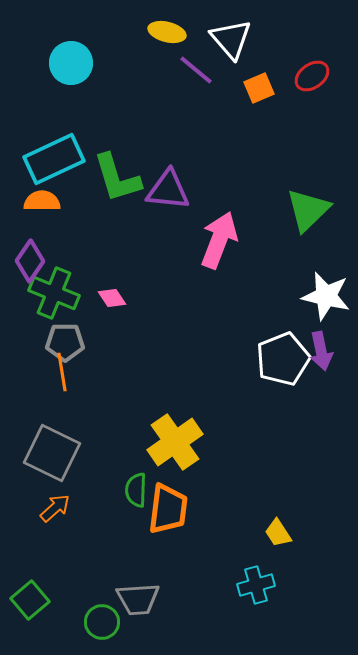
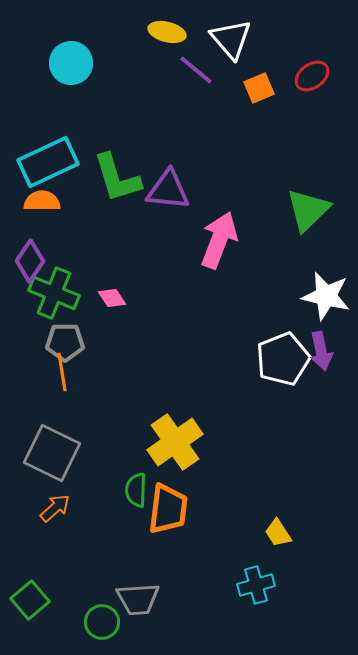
cyan rectangle: moved 6 px left, 3 px down
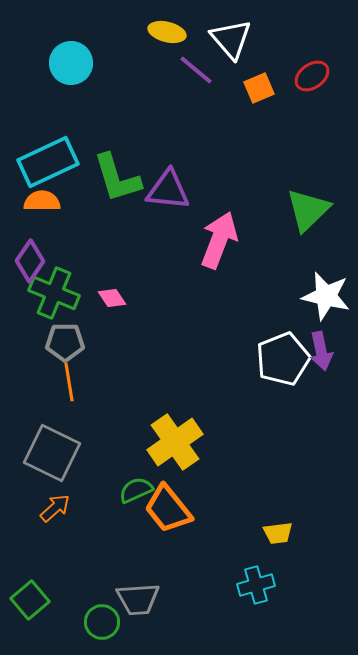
orange line: moved 7 px right, 10 px down
green semicircle: rotated 64 degrees clockwise
orange trapezoid: rotated 134 degrees clockwise
yellow trapezoid: rotated 64 degrees counterclockwise
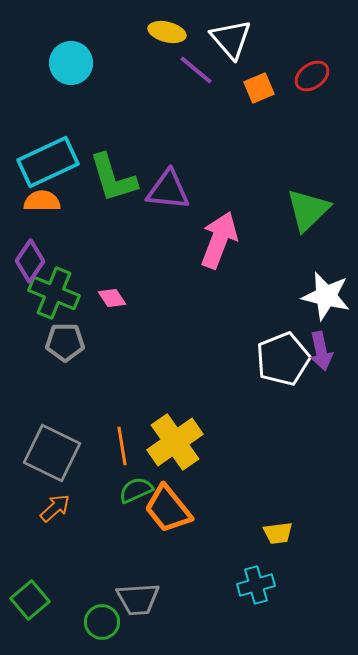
green L-shape: moved 4 px left
orange line: moved 53 px right, 64 px down
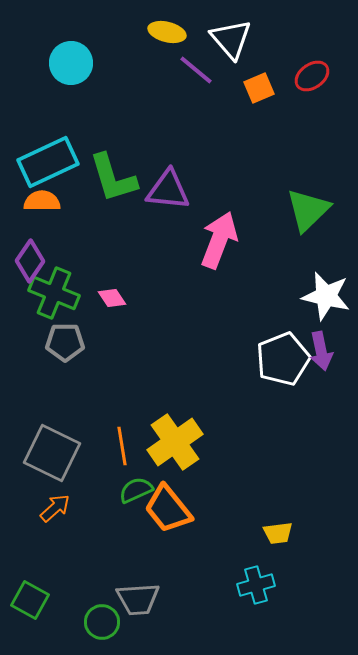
green square: rotated 21 degrees counterclockwise
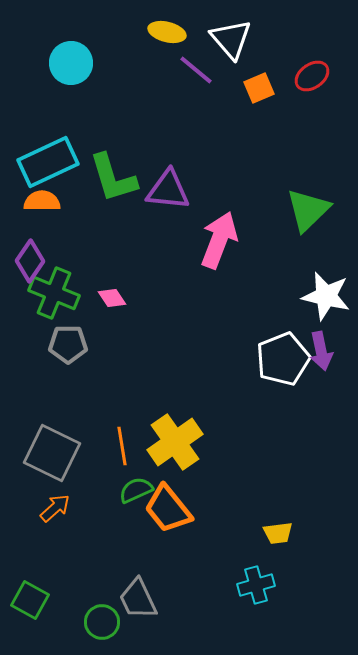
gray pentagon: moved 3 px right, 2 px down
gray trapezoid: rotated 69 degrees clockwise
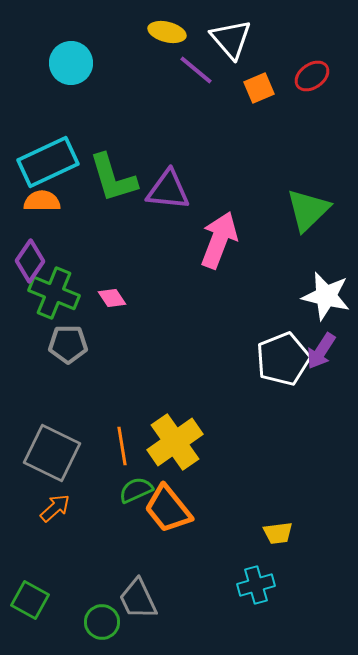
purple arrow: rotated 45 degrees clockwise
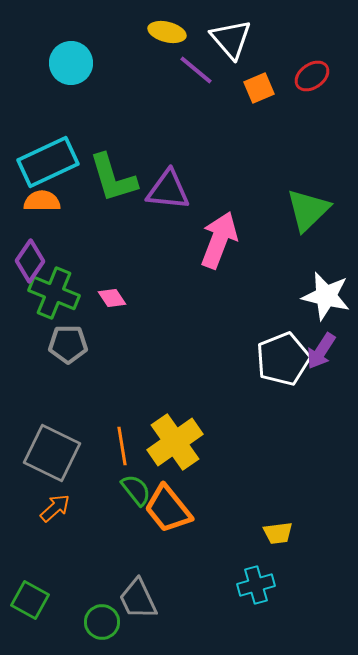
green semicircle: rotated 76 degrees clockwise
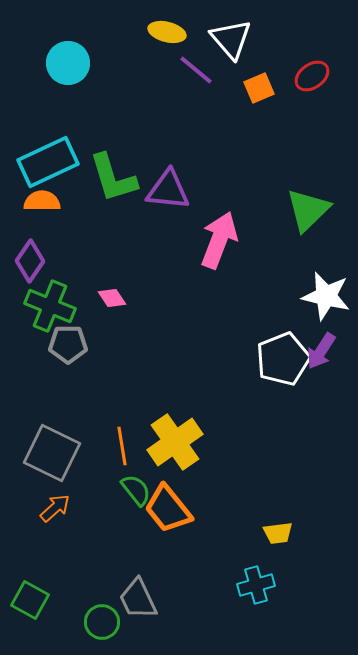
cyan circle: moved 3 px left
green cross: moved 4 px left, 13 px down
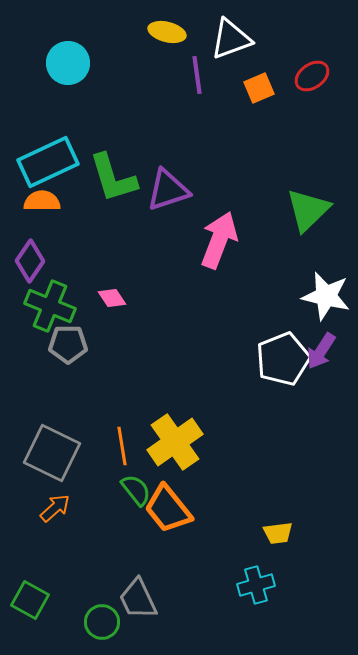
white triangle: rotated 51 degrees clockwise
purple line: moved 1 px right, 5 px down; rotated 42 degrees clockwise
purple triangle: rotated 24 degrees counterclockwise
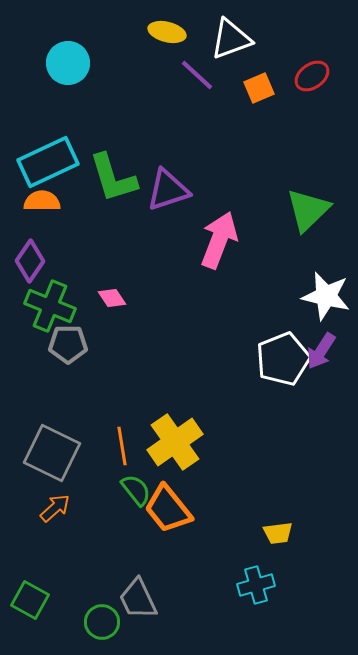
purple line: rotated 39 degrees counterclockwise
